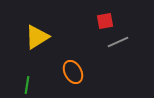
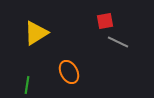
yellow triangle: moved 1 px left, 4 px up
gray line: rotated 50 degrees clockwise
orange ellipse: moved 4 px left
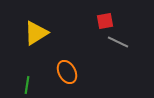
orange ellipse: moved 2 px left
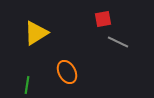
red square: moved 2 px left, 2 px up
